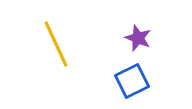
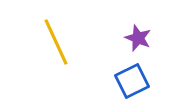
yellow line: moved 2 px up
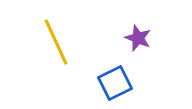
blue square: moved 17 px left, 2 px down
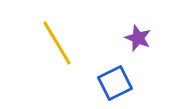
yellow line: moved 1 px right, 1 px down; rotated 6 degrees counterclockwise
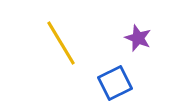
yellow line: moved 4 px right
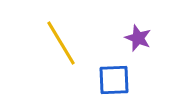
blue square: moved 1 px left, 3 px up; rotated 24 degrees clockwise
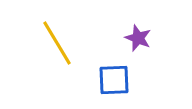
yellow line: moved 4 px left
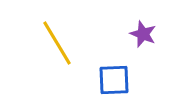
purple star: moved 5 px right, 4 px up
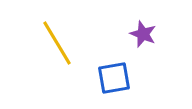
blue square: moved 2 px up; rotated 8 degrees counterclockwise
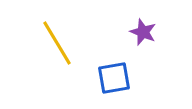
purple star: moved 2 px up
